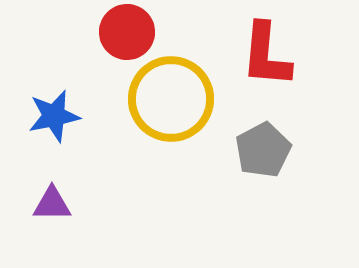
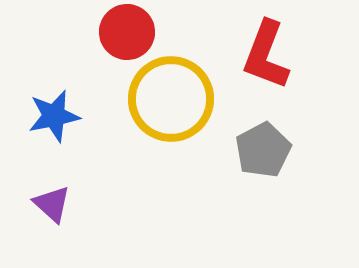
red L-shape: rotated 16 degrees clockwise
purple triangle: rotated 42 degrees clockwise
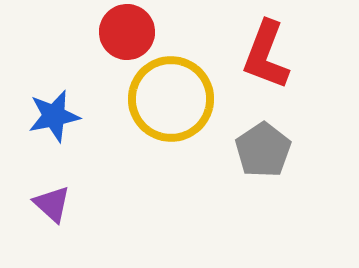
gray pentagon: rotated 6 degrees counterclockwise
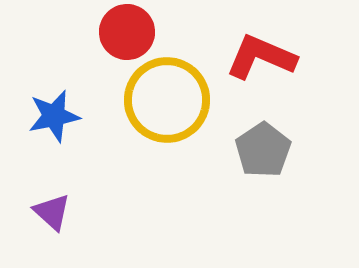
red L-shape: moved 5 px left, 2 px down; rotated 92 degrees clockwise
yellow circle: moved 4 px left, 1 px down
purple triangle: moved 8 px down
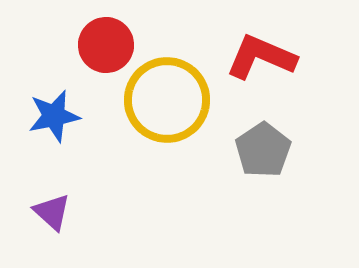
red circle: moved 21 px left, 13 px down
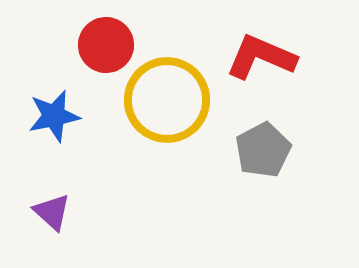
gray pentagon: rotated 6 degrees clockwise
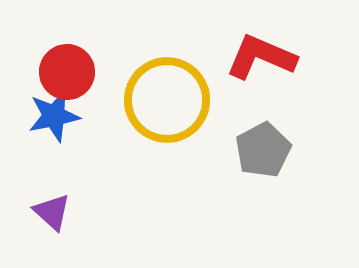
red circle: moved 39 px left, 27 px down
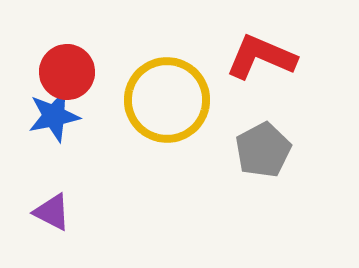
purple triangle: rotated 15 degrees counterclockwise
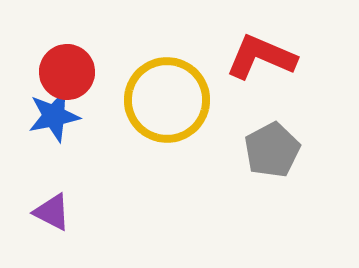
gray pentagon: moved 9 px right
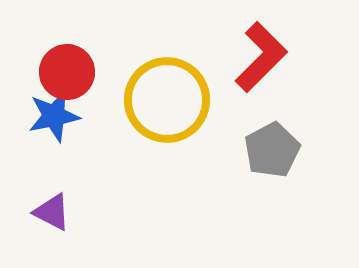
red L-shape: rotated 112 degrees clockwise
